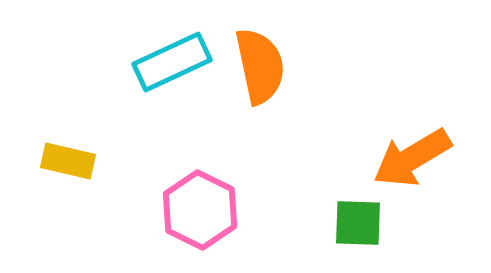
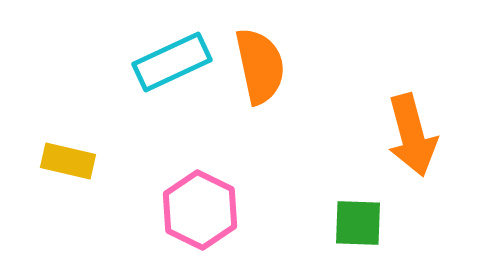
orange arrow: moved 23 px up; rotated 74 degrees counterclockwise
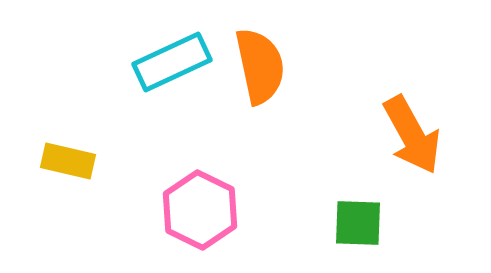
orange arrow: rotated 14 degrees counterclockwise
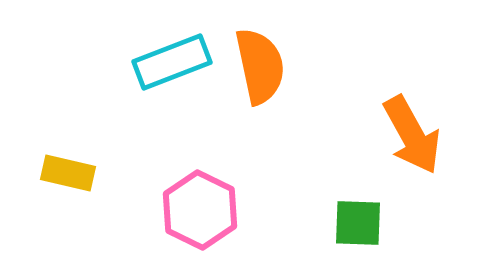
cyan rectangle: rotated 4 degrees clockwise
yellow rectangle: moved 12 px down
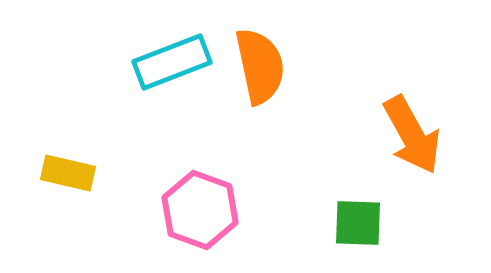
pink hexagon: rotated 6 degrees counterclockwise
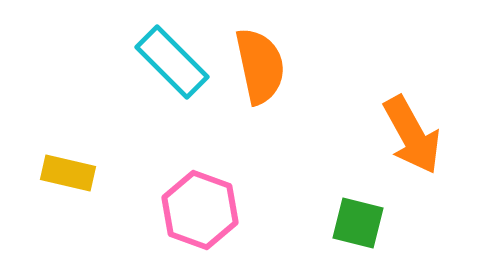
cyan rectangle: rotated 66 degrees clockwise
green square: rotated 12 degrees clockwise
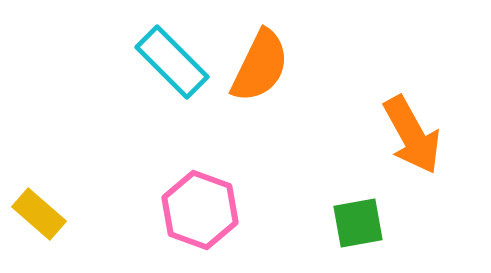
orange semicircle: rotated 38 degrees clockwise
yellow rectangle: moved 29 px left, 41 px down; rotated 28 degrees clockwise
green square: rotated 24 degrees counterclockwise
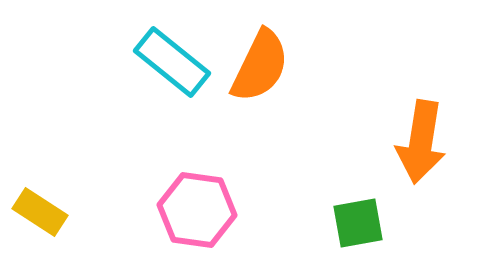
cyan rectangle: rotated 6 degrees counterclockwise
orange arrow: moved 9 px right, 7 px down; rotated 38 degrees clockwise
pink hexagon: moved 3 px left; rotated 12 degrees counterclockwise
yellow rectangle: moved 1 px right, 2 px up; rotated 8 degrees counterclockwise
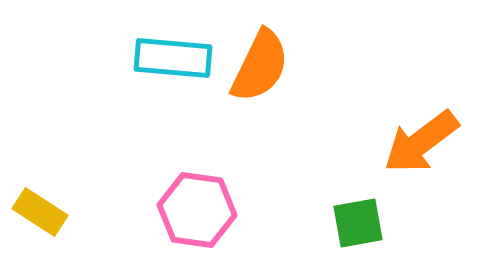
cyan rectangle: moved 1 px right, 4 px up; rotated 34 degrees counterclockwise
orange arrow: rotated 44 degrees clockwise
